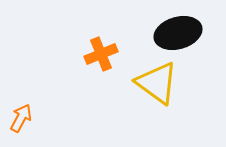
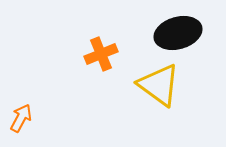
yellow triangle: moved 2 px right, 2 px down
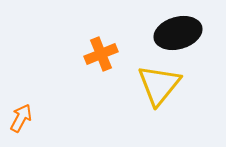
yellow triangle: rotated 33 degrees clockwise
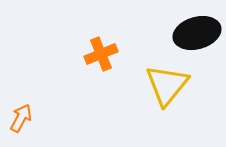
black ellipse: moved 19 px right
yellow triangle: moved 8 px right
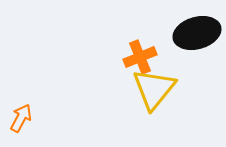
orange cross: moved 39 px right, 3 px down
yellow triangle: moved 13 px left, 4 px down
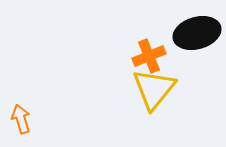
orange cross: moved 9 px right, 1 px up
orange arrow: moved 1 px down; rotated 44 degrees counterclockwise
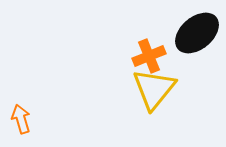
black ellipse: rotated 24 degrees counterclockwise
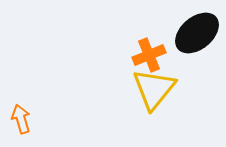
orange cross: moved 1 px up
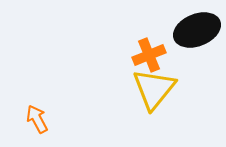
black ellipse: moved 3 px up; rotated 18 degrees clockwise
orange arrow: moved 16 px right; rotated 12 degrees counterclockwise
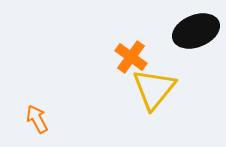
black ellipse: moved 1 px left, 1 px down
orange cross: moved 18 px left, 2 px down; rotated 32 degrees counterclockwise
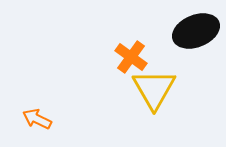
yellow triangle: rotated 9 degrees counterclockwise
orange arrow: rotated 36 degrees counterclockwise
